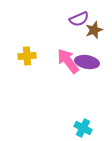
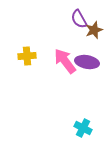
purple semicircle: rotated 84 degrees clockwise
pink arrow: moved 3 px left
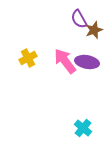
yellow cross: moved 1 px right, 2 px down; rotated 24 degrees counterclockwise
cyan cross: rotated 12 degrees clockwise
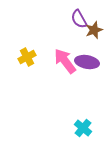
yellow cross: moved 1 px left, 1 px up
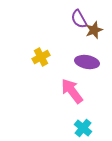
yellow cross: moved 14 px right
pink arrow: moved 7 px right, 30 px down
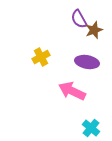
pink arrow: rotated 28 degrees counterclockwise
cyan cross: moved 8 px right
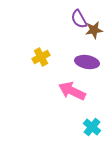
brown star: rotated 12 degrees clockwise
cyan cross: moved 1 px right, 1 px up
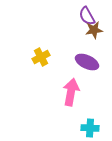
purple semicircle: moved 8 px right, 3 px up
purple ellipse: rotated 15 degrees clockwise
pink arrow: moved 1 px left, 1 px down; rotated 76 degrees clockwise
cyan cross: moved 2 px left, 1 px down; rotated 36 degrees counterclockwise
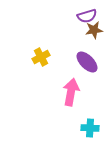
purple semicircle: rotated 78 degrees counterclockwise
purple ellipse: rotated 20 degrees clockwise
